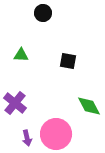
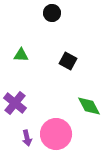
black circle: moved 9 px right
black square: rotated 18 degrees clockwise
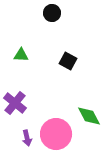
green diamond: moved 10 px down
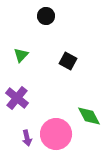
black circle: moved 6 px left, 3 px down
green triangle: rotated 49 degrees counterclockwise
purple cross: moved 2 px right, 5 px up
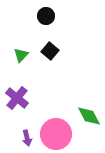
black square: moved 18 px left, 10 px up; rotated 12 degrees clockwise
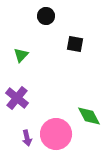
black square: moved 25 px right, 7 px up; rotated 30 degrees counterclockwise
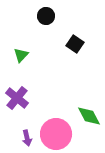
black square: rotated 24 degrees clockwise
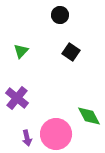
black circle: moved 14 px right, 1 px up
black square: moved 4 px left, 8 px down
green triangle: moved 4 px up
